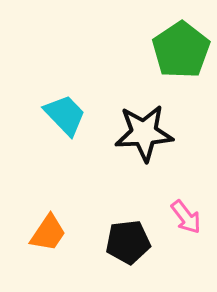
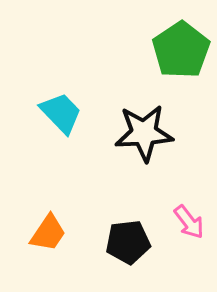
cyan trapezoid: moved 4 px left, 2 px up
pink arrow: moved 3 px right, 5 px down
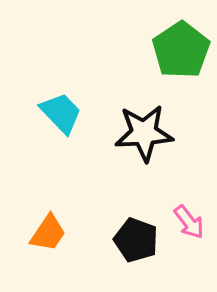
black pentagon: moved 8 px right, 2 px up; rotated 27 degrees clockwise
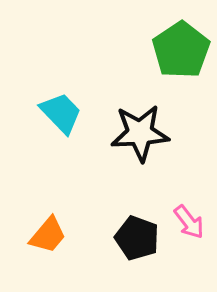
black star: moved 4 px left
orange trapezoid: moved 2 px down; rotated 6 degrees clockwise
black pentagon: moved 1 px right, 2 px up
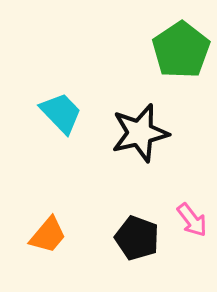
black star: rotated 10 degrees counterclockwise
pink arrow: moved 3 px right, 2 px up
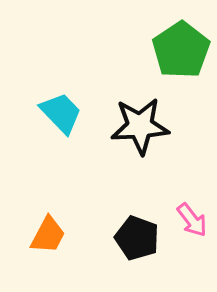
black star: moved 7 px up; rotated 10 degrees clockwise
orange trapezoid: rotated 12 degrees counterclockwise
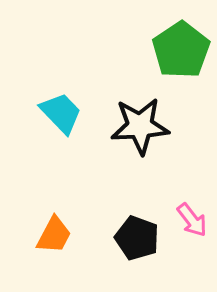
orange trapezoid: moved 6 px right
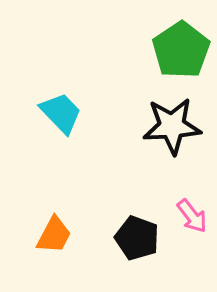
black star: moved 32 px right
pink arrow: moved 4 px up
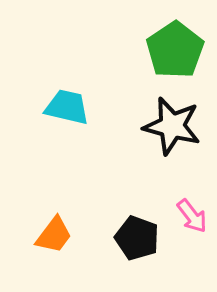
green pentagon: moved 6 px left
cyan trapezoid: moved 6 px right, 6 px up; rotated 33 degrees counterclockwise
black star: rotated 18 degrees clockwise
orange trapezoid: rotated 9 degrees clockwise
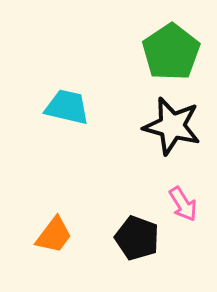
green pentagon: moved 4 px left, 2 px down
pink arrow: moved 9 px left, 12 px up; rotated 6 degrees clockwise
